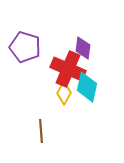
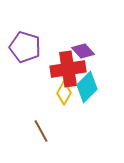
purple diamond: moved 3 px down; rotated 50 degrees counterclockwise
red cross: rotated 32 degrees counterclockwise
cyan diamond: rotated 32 degrees clockwise
brown line: rotated 25 degrees counterclockwise
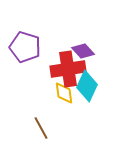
cyan diamond: moved 1 px up; rotated 20 degrees counterclockwise
yellow diamond: rotated 35 degrees counterclockwise
brown line: moved 3 px up
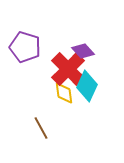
red cross: rotated 36 degrees counterclockwise
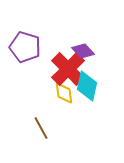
cyan diamond: rotated 12 degrees counterclockwise
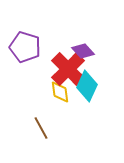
cyan diamond: rotated 12 degrees clockwise
yellow diamond: moved 4 px left, 1 px up
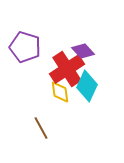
red cross: moved 1 px left; rotated 12 degrees clockwise
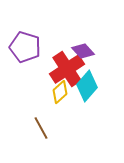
cyan diamond: rotated 16 degrees clockwise
yellow diamond: rotated 55 degrees clockwise
